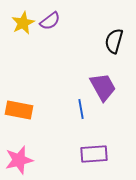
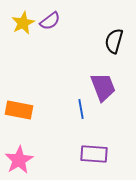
purple trapezoid: rotated 8 degrees clockwise
purple rectangle: rotated 8 degrees clockwise
pink star: rotated 16 degrees counterclockwise
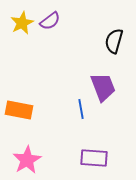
yellow star: moved 1 px left
purple rectangle: moved 4 px down
pink star: moved 8 px right
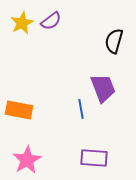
purple semicircle: moved 1 px right
purple trapezoid: moved 1 px down
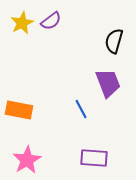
purple trapezoid: moved 5 px right, 5 px up
blue line: rotated 18 degrees counterclockwise
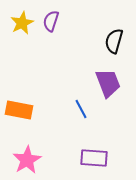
purple semicircle: rotated 145 degrees clockwise
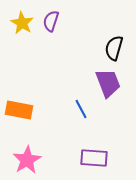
yellow star: rotated 15 degrees counterclockwise
black semicircle: moved 7 px down
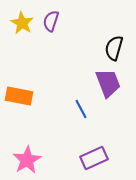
orange rectangle: moved 14 px up
purple rectangle: rotated 28 degrees counterclockwise
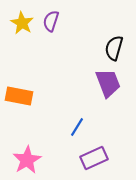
blue line: moved 4 px left, 18 px down; rotated 60 degrees clockwise
